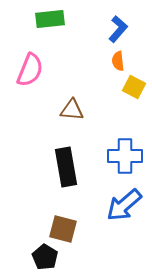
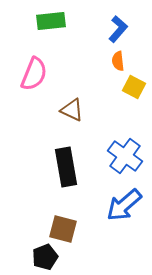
green rectangle: moved 1 px right, 2 px down
pink semicircle: moved 4 px right, 4 px down
brown triangle: rotated 20 degrees clockwise
blue cross: rotated 36 degrees clockwise
black pentagon: rotated 20 degrees clockwise
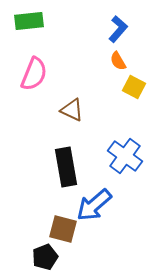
green rectangle: moved 22 px left
orange semicircle: rotated 24 degrees counterclockwise
blue arrow: moved 30 px left
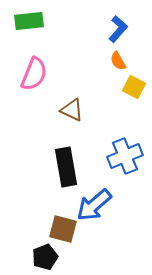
blue cross: rotated 32 degrees clockwise
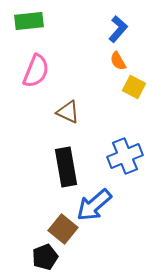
pink semicircle: moved 2 px right, 3 px up
brown triangle: moved 4 px left, 2 px down
brown square: rotated 24 degrees clockwise
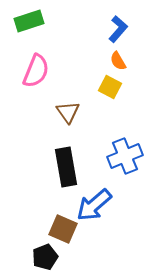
green rectangle: rotated 12 degrees counterclockwise
yellow square: moved 24 px left
brown triangle: rotated 30 degrees clockwise
brown square: rotated 16 degrees counterclockwise
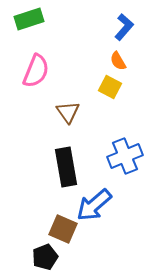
green rectangle: moved 2 px up
blue L-shape: moved 6 px right, 2 px up
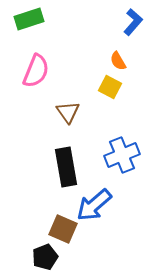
blue L-shape: moved 9 px right, 5 px up
blue cross: moved 3 px left, 1 px up
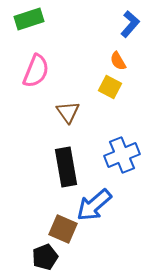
blue L-shape: moved 3 px left, 2 px down
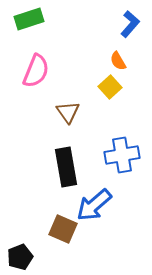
yellow square: rotated 20 degrees clockwise
blue cross: rotated 12 degrees clockwise
black pentagon: moved 25 px left
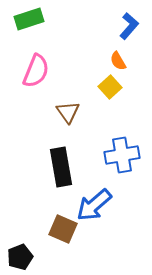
blue L-shape: moved 1 px left, 2 px down
black rectangle: moved 5 px left
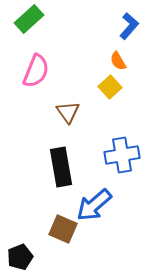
green rectangle: rotated 24 degrees counterclockwise
